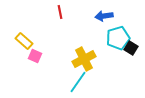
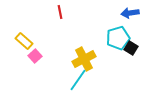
blue arrow: moved 26 px right, 3 px up
pink square: rotated 24 degrees clockwise
cyan line: moved 2 px up
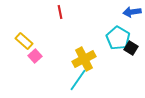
blue arrow: moved 2 px right, 1 px up
cyan pentagon: rotated 25 degrees counterclockwise
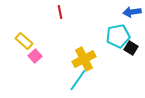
cyan pentagon: moved 2 px up; rotated 30 degrees clockwise
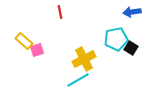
cyan pentagon: moved 2 px left, 3 px down
pink square: moved 2 px right, 6 px up; rotated 24 degrees clockwise
cyan line: rotated 25 degrees clockwise
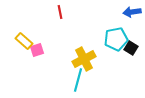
cyan line: rotated 45 degrees counterclockwise
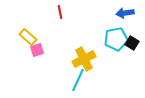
blue arrow: moved 7 px left, 1 px down
yellow rectangle: moved 4 px right, 4 px up
black square: moved 1 px right, 5 px up
cyan line: rotated 10 degrees clockwise
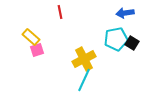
yellow rectangle: moved 3 px right
cyan line: moved 6 px right
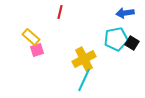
red line: rotated 24 degrees clockwise
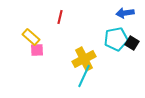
red line: moved 5 px down
pink square: rotated 16 degrees clockwise
cyan line: moved 4 px up
